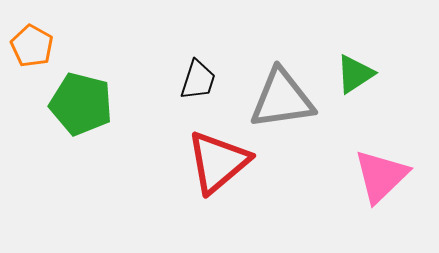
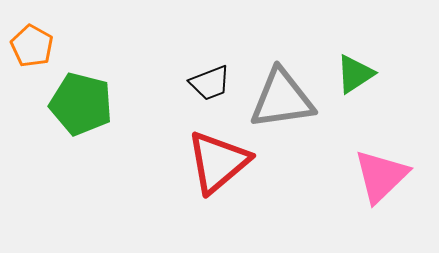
black trapezoid: moved 12 px right, 3 px down; rotated 51 degrees clockwise
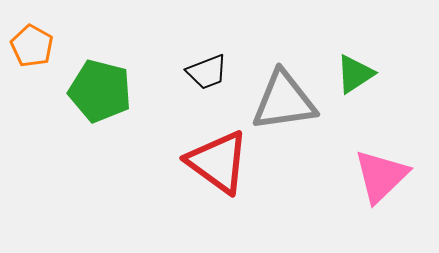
black trapezoid: moved 3 px left, 11 px up
gray triangle: moved 2 px right, 2 px down
green pentagon: moved 19 px right, 13 px up
red triangle: rotated 44 degrees counterclockwise
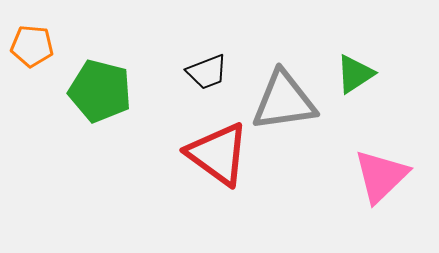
orange pentagon: rotated 24 degrees counterclockwise
red triangle: moved 8 px up
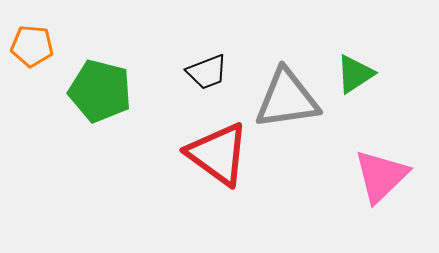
gray triangle: moved 3 px right, 2 px up
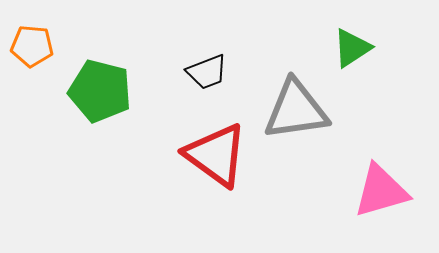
green triangle: moved 3 px left, 26 px up
gray triangle: moved 9 px right, 11 px down
red triangle: moved 2 px left, 1 px down
pink triangle: moved 15 px down; rotated 28 degrees clockwise
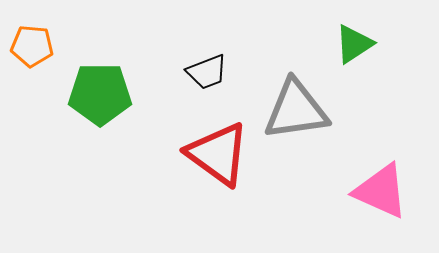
green triangle: moved 2 px right, 4 px up
green pentagon: moved 3 px down; rotated 14 degrees counterclockwise
red triangle: moved 2 px right, 1 px up
pink triangle: rotated 40 degrees clockwise
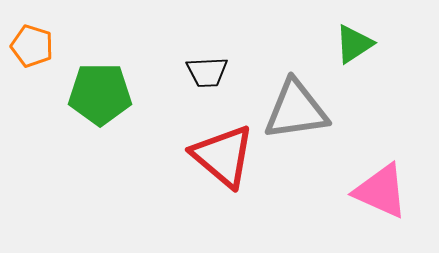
orange pentagon: rotated 12 degrees clockwise
black trapezoid: rotated 18 degrees clockwise
red triangle: moved 5 px right, 2 px down; rotated 4 degrees clockwise
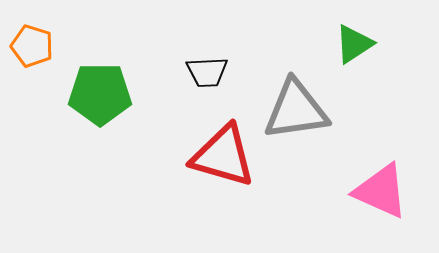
red triangle: rotated 24 degrees counterclockwise
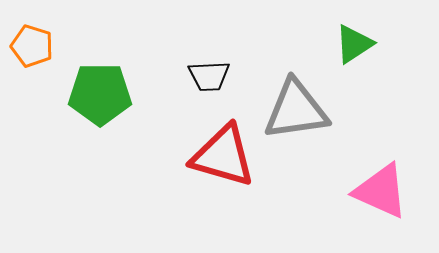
black trapezoid: moved 2 px right, 4 px down
